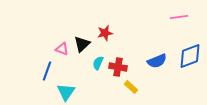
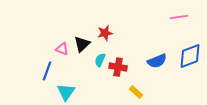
cyan semicircle: moved 2 px right, 3 px up
yellow rectangle: moved 5 px right, 5 px down
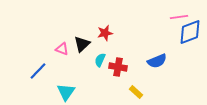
blue diamond: moved 24 px up
blue line: moved 9 px left; rotated 24 degrees clockwise
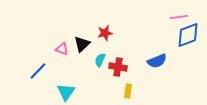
blue diamond: moved 2 px left, 3 px down
yellow rectangle: moved 8 px left, 1 px up; rotated 56 degrees clockwise
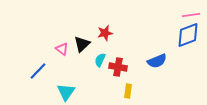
pink line: moved 12 px right, 2 px up
pink triangle: rotated 16 degrees clockwise
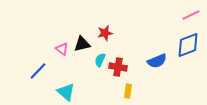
pink line: rotated 18 degrees counterclockwise
blue diamond: moved 10 px down
black triangle: rotated 30 degrees clockwise
cyan triangle: rotated 24 degrees counterclockwise
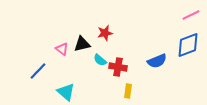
cyan semicircle: rotated 72 degrees counterclockwise
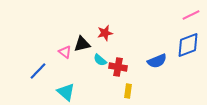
pink triangle: moved 3 px right, 3 px down
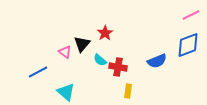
red star: rotated 21 degrees counterclockwise
black triangle: rotated 36 degrees counterclockwise
blue line: moved 1 px down; rotated 18 degrees clockwise
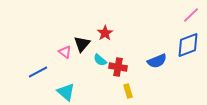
pink line: rotated 18 degrees counterclockwise
yellow rectangle: rotated 24 degrees counterclockwise
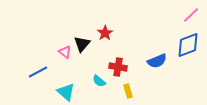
cyan semicircle: moved 1 px left, 21 px down
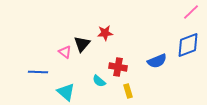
pink line: moved 3 px up
red star: rotated 28 degrees clockwise
blue line: rotated 30 degrees clockwise
